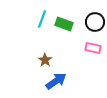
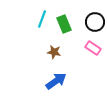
green rectangle: rotated 48 degrees clockwise
pink rectangle: rotated 21 degrees clockwise
brown star: moved 9 px right, 8 px up; rotated 24 degrees counterclockwise
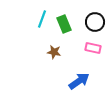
pink rectangle: rotated 21 degrees counterclockwise
blue arrow: moved 23 px right
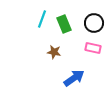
black circle: moved 1 px left, 1 px down
blue arrow: moved 5 px left, 3 px up
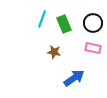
black circle: moved 1 px left
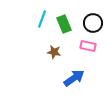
pink rectangle: moved 5 px left, 2 px up
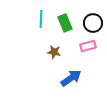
cyan line: moved 1 px left; rotated 18 degrees counterclockwise
green rectangle: moved 1 px right, 1 px up
pink rectangle: rotated 28 degrees counterclockwise
blue arrow: moved 3 px left
